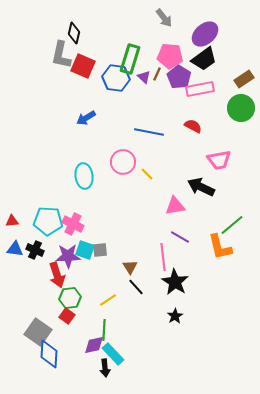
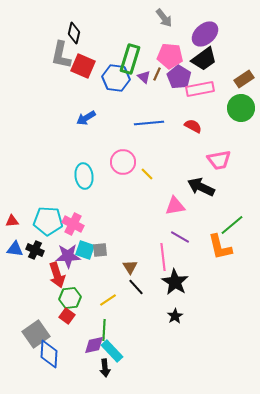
blue line at (149, 132): moved 9 px up; rotated 16 degrees counterclockwise
gray square at (38, 332): moved 2 px left, 2 px down; rotated 20 degrees clockwise
cyan rectangle at (113, 354): moved 1 px left, 3 px up
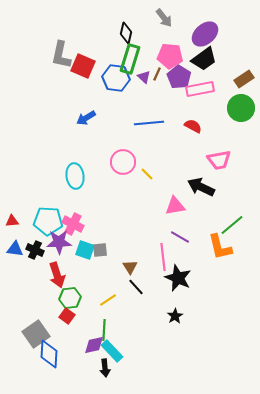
black diamond at (74, 33): moved 52 px right
cyan ellipse at (84, 176): moved 9 px left
purple star at (68, 256): moved 9 px left, 14 px up
black star at (175, 282): moved 3 px right, 4 px up; rotated 8 degrees counterclockwise
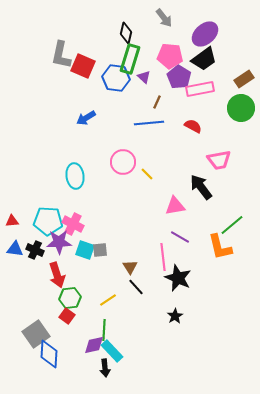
brown line at (157, 74): moved 28 px down
black arrow at (201, 187): rotated 28 degrees clockwise
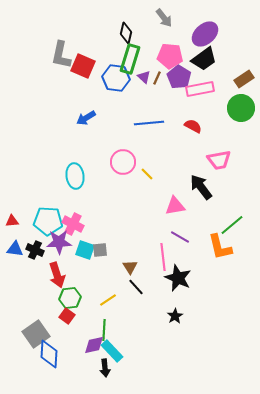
brown line at (157, 102): moved 24 px up
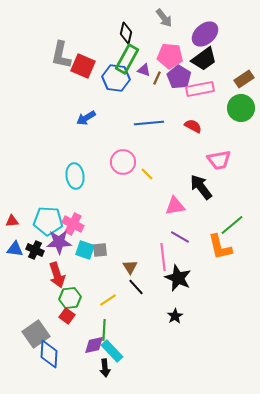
green rectangle at (130, 59): moved 3 px left; rotated 12 degrees clockwise
purple triangle at (144, 77): moved 7 px up; rotated 24 degrees counterclockwise
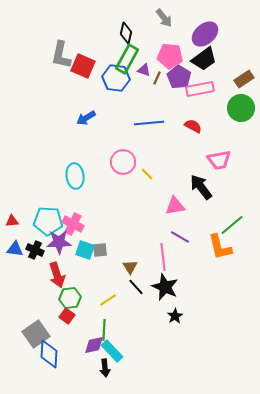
black star at (178, 278): moved 13 px left, 9 px down
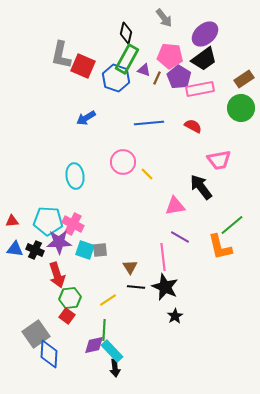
blue hexagon at (116, 78): rotated 12 degrees clockwise
black line at (136, 287): rotated 42 degrees counterclockwise
black arrow at (105, 368): moved 10 px right
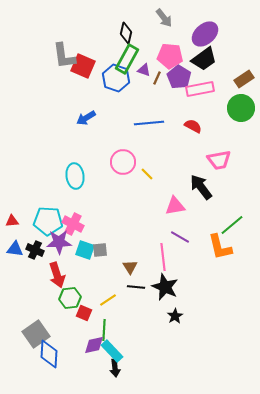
gray L-shape at (61, 55): moved 3 px right, 1 px down; rotated 20 degrees counterclockwise
red square at (67, 316): moved 17 px right, 3 px up; rotated 14 degrees counterclockwise
